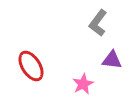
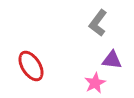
pink star: moved 12 px right, 1 px up
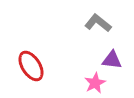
gray L-shape: rotated 92 degrees clockwise
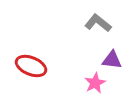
red ellipse: rotated 36 degrees counterclockwise
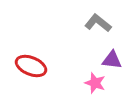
pink star: rotated 25 degrees counterclockwise
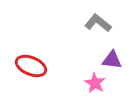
pink star: rotated 10 degrees clockwise
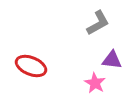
gray L-shape: rotated 112 degrees clockwise
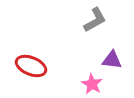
gray L-shape: moved 3 px left, 3 px up
pink star: moved 3 px left, 1 px down
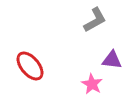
red ellipse: moved 1 px left; rotated 28 degrees clockwise
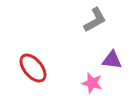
red ellipse: moved 3 px right, 2 px down
pink star: moved 1 px up; rotated 15 degrees counterclockwise
